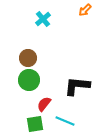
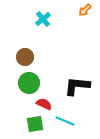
brown circle: moved 3 px left, 1 px up
green circle: moved 3 px down
red semicircle: rotated 77 degrees clockwise
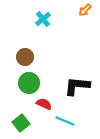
green square: moved 14 px left, 1 px up; rotated 30 degrees counterclockwise
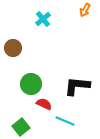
orange arrow: rotated 16 degrees counterclockwise
brown circle: moved 12 px left, 9 px up
green circle: moved 2 px right, 1 px down
green square: moved 4 px down
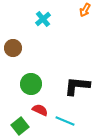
red semicircle: moved 4 px left, 6 px down
green square: moved 1 px left, 1 px up
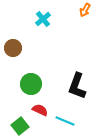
black L-shape: rotated 76 degrees counterclockwise
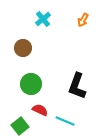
orange arrow: moved 2 px left, 10 px down
brown circle: moved 10 px right
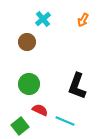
brown circle: moved 4 px right, 6 px up
green circle: moved 2 px left
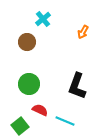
orange arrow: moved 12 px down
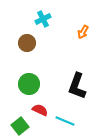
cyan cross: rotated 14 degrees clockwise
brown circle: moved 1 px down
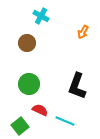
cyan cross: moved 2 px left, 3 px up; rotated 35 degrees counterclockwise
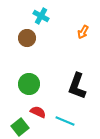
brown circle: moved 5 px up
red semicircle: moved 2 px left, 2 px down
green square: moved 1 px down
